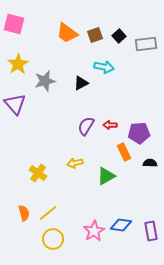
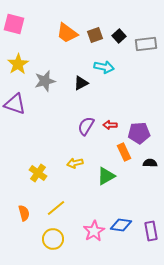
purple triangle: rotated 30 degrees counterclockwise
yellow line: moved 8 px right, 5 px up
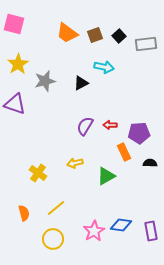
purple semicircle: moved 1 px left
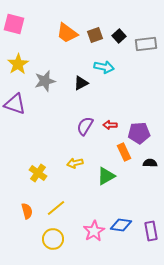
orange semicircle: moved 3 px right, 2 px up
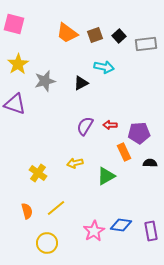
yellow circle: moved 6 px left, 4 px down
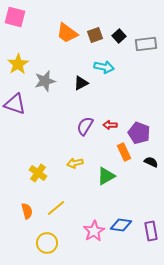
pink square: moved 1 px right, 7 px up
purple pentagon: rotated 25 degrees clockwise
black semicircle: moved 1 px right, 1 px up; rotated 24 degrees clockwise
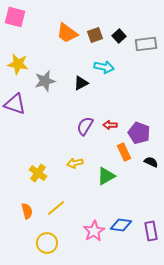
yellow star: rotated 30 degrees counterclockwise
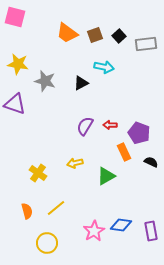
gray star: rotated 30 degrees clockwise
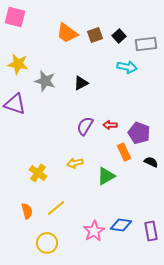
cyan arrow: moved 23 px right
